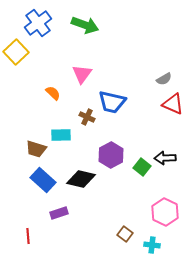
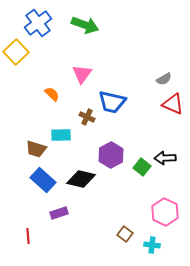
orange semicircle: moved 1 px left, 1 px down
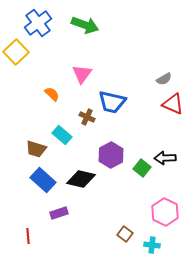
cyan rectangle: moved 1 px right; rotated 42 degrees clockwise
green square: moved 1 px down
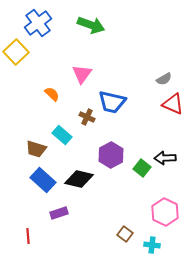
green arrow: moved 6 px right
black diamond: moved 2 px left
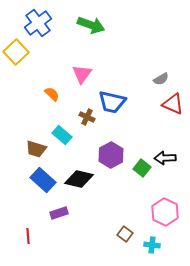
gray semicircle: moved 3 px left
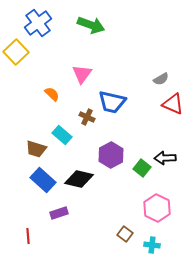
pink hexagon: moved 8 px left, 4 px up
